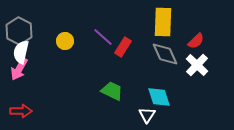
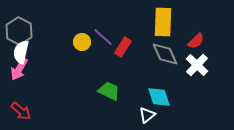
yellow circle: moved 17 px right, 1 px down
green trapezoid: moved 3 px left
red arrow: rotated 40 degrees clockwise
white triangle: rotated 18 degrees clockwise
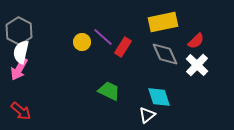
yellow rectangle: rotated 76 degrees clockwise
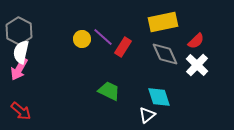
yellow circle: moved 3 px up
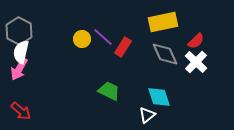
white cross: moved 1 px left, 3 px up
